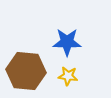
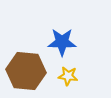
blue star: moved 5 px left
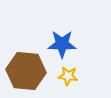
blue star: moved 2 px down
